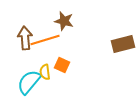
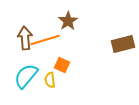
brown star: moved 4 px right; rotated 24 degrees clockwise
yellow semicircle: moved 5 px right, 8 px down
cyan semicircle: moved 3 px left, 6 px up
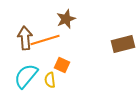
brown star: moved 2 px left, 2 px up; rotated 12 degrees clockwise
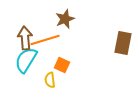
brown star: moved 1 px left
brown rectangle: moved 1 px up; rotated 65 degrees counterclockwise
cyan semicircle: moved 16 px up; rotated 8 degrees counterclockwise
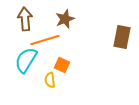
brown arrow: moved 19 px up
brown rectangle: moved 1 px left, 6 px up
